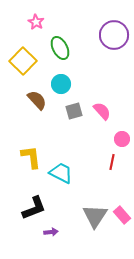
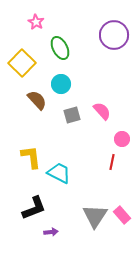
yellow square: moved 1 px left, 2 px down
gray square: moved 2 px left, 4 px down
cyan trapezoid: moved 2 px left
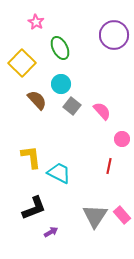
gray square: moved 9 px up; rotated 36 degrees counterclockwise
red line: moved 3 px left, 4 px down
purple arrow: rotated 24 degrees counterclockwise
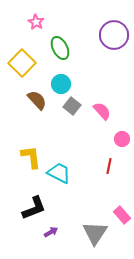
gray triangle: moved 17 px down
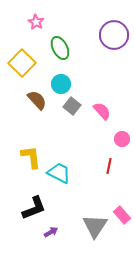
gray triangle: moved 7 px up
